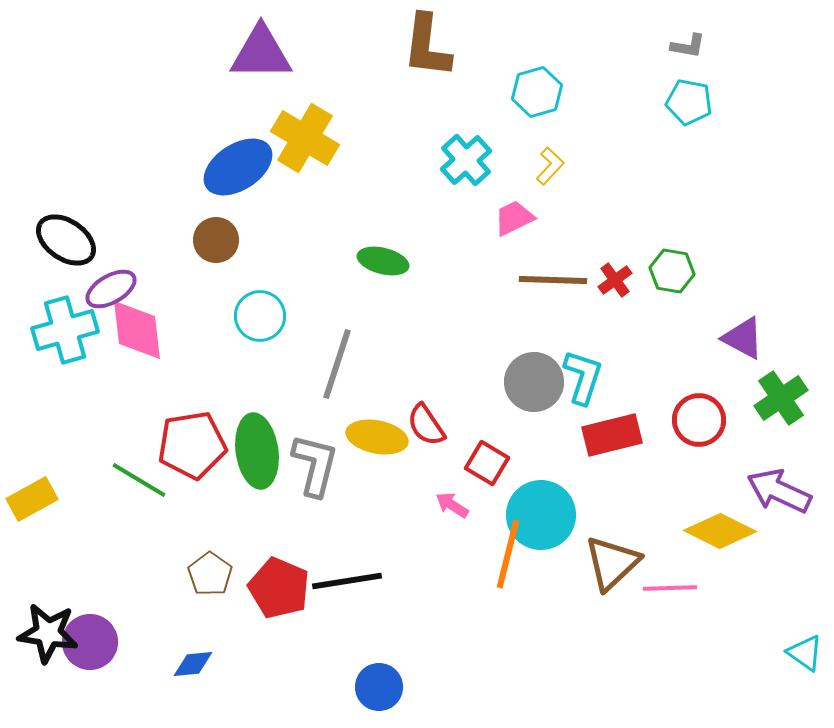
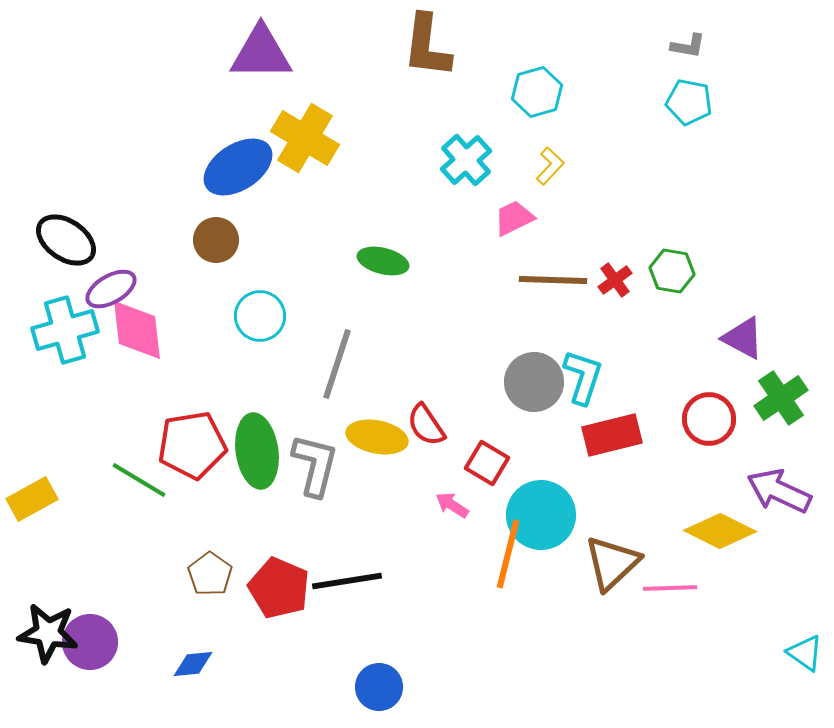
red circle at (699, 420): moved 10 px right, 1 px up
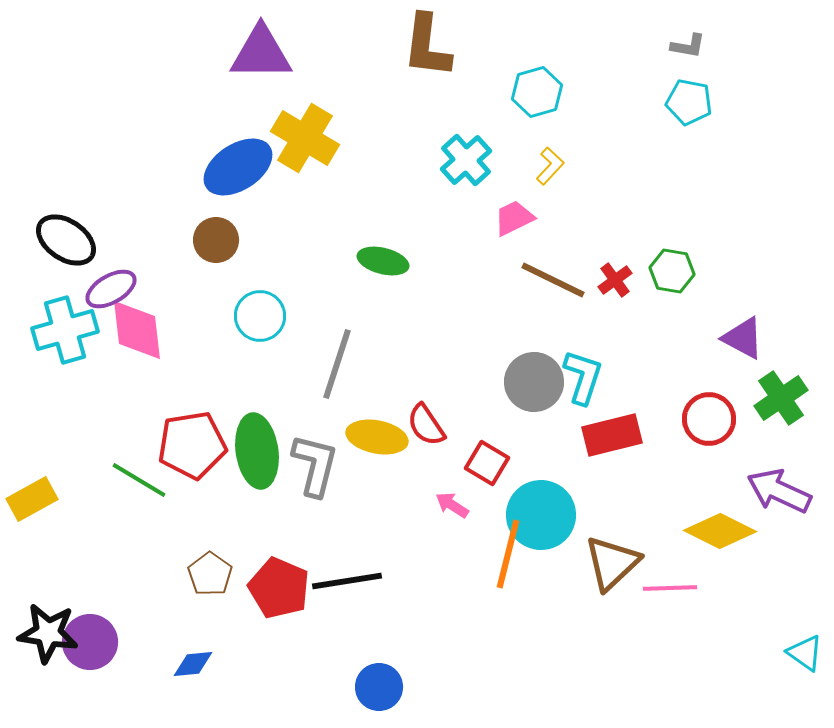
brown line at (553, 280): rotated 24 degrees clockwise
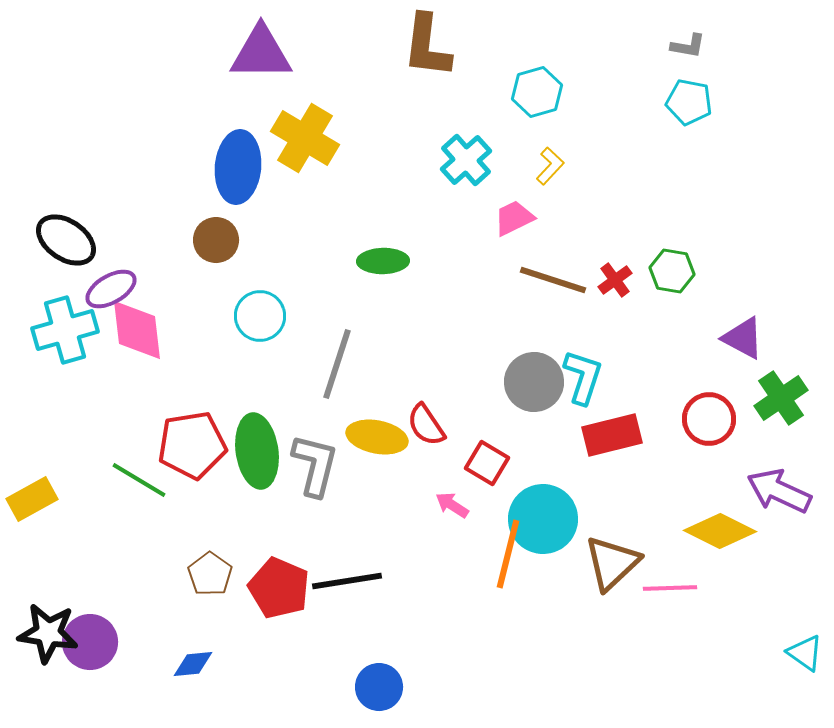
blue ellipse at (238, 167): rotated 52 degrees counterclockwise
green ellipse at (383, 261): rotated 15 degrees counterclockwise
brown line at (553, 280): rotated 8 degrees counterclockwise
cyan circle at (541, 515): moved 2 px right, 4 px down
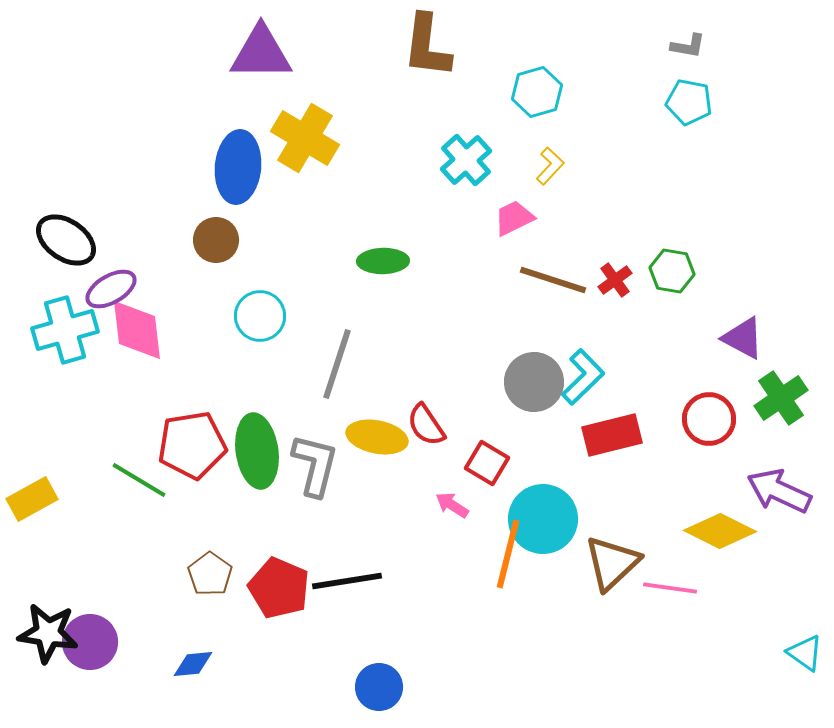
cyan L-shape at (583, 377): rotated 28 degrees clockwise
pink line at (670, 588): rotated 10 degrees clockwise
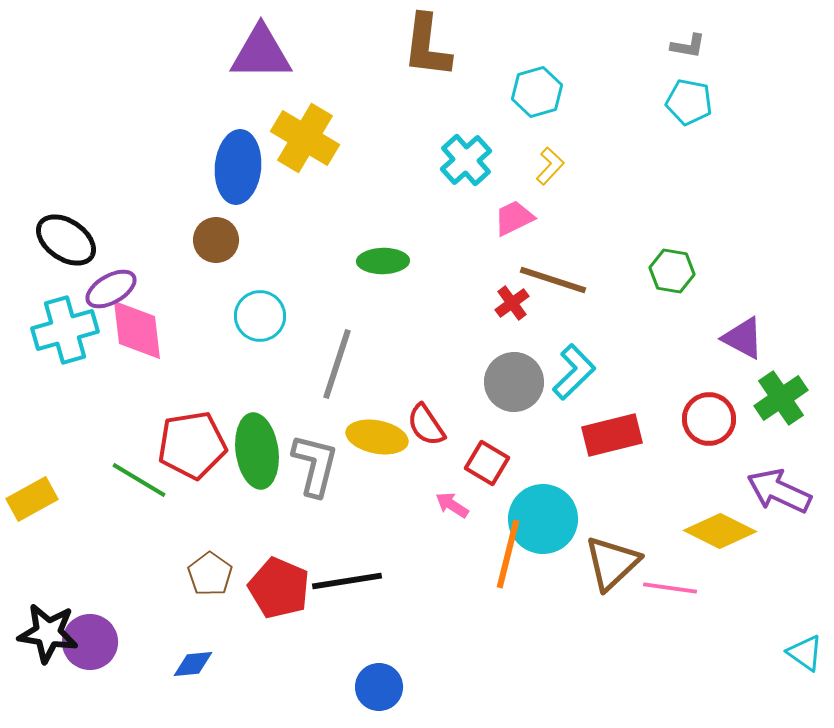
red cross at (615, 280): moved 103 px left, 23 px down
cyan L-shape at (583, 377): moved 9 px left, 5 px up
gray circle at (534, 382): moved 20 px left
